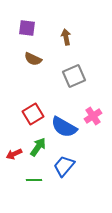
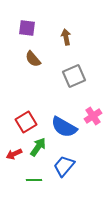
brown semicircle: rotated 24 degrees clockwise
red square: moved 7 px left, 8 px down
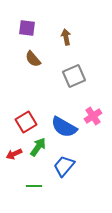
green line: moved 6 px down
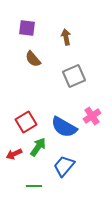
pink cross: moved 1 px left
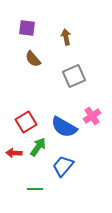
red arrow: moved 1 px up; rotated 28 degrees clockwise
blue trapezoid: moved 1 px left
green line: moved 1 px right, 3 px down
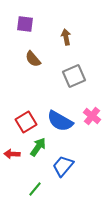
purple square: moved 2 px left, 4 px up
pink cross: rotated 18 degrees counterclockwise
blue semicircle: moved 4 px left, 6 px up
red arrow: moved 2 px left, 1 px down
green line: rotated 49 degrees counterclockwise
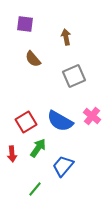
green arrow: moved 1 px down
red arrow: rotated 98 degrees counterclockwise
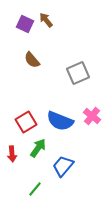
purple square: rotated 18 degrees clockwise
brown arrow: moved 20 px left, 17 px up; rotated 28 degrees counterclockwise
brown semicircle: moved 1 px left, 1 px down
gray square: moved 4 px right, 3 px up
blue semicircle: rotated 8 degrees counterclockwise
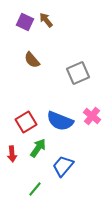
purple square: moved 2 px up
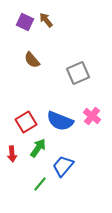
green line: moved 5 px right, 5 px up
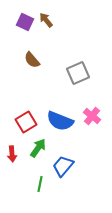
green line: rotated 28 degrees counterclockwise
